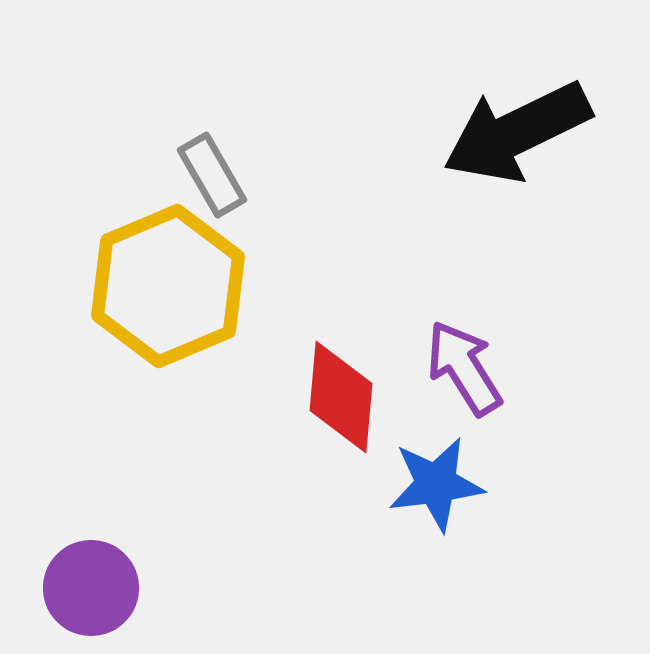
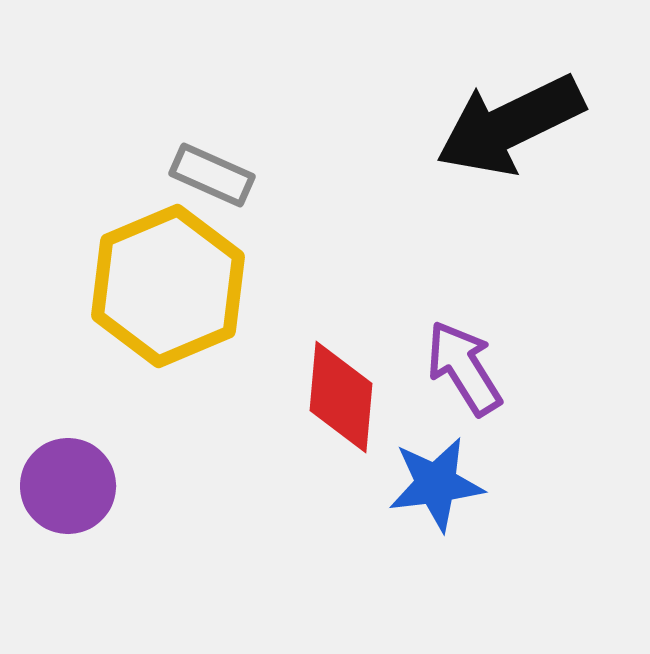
black arrow: moved 7 px left, 7 px up
gray rectangle: rotated 36 degrees counterclockwise
purple circle: moved 23 px left, 102 px up
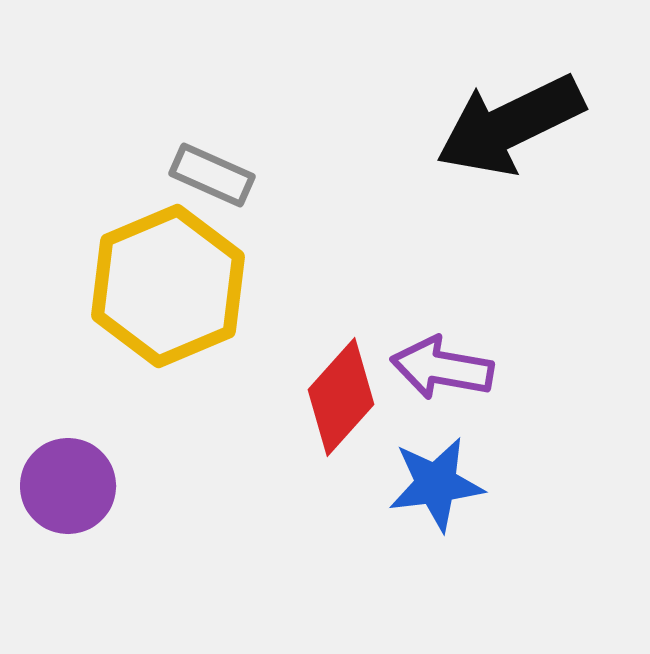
purple arrow: moved 22 px left; rotated 48 degrees counterclockwise
red diamond: rotated 37 degrees clockwise
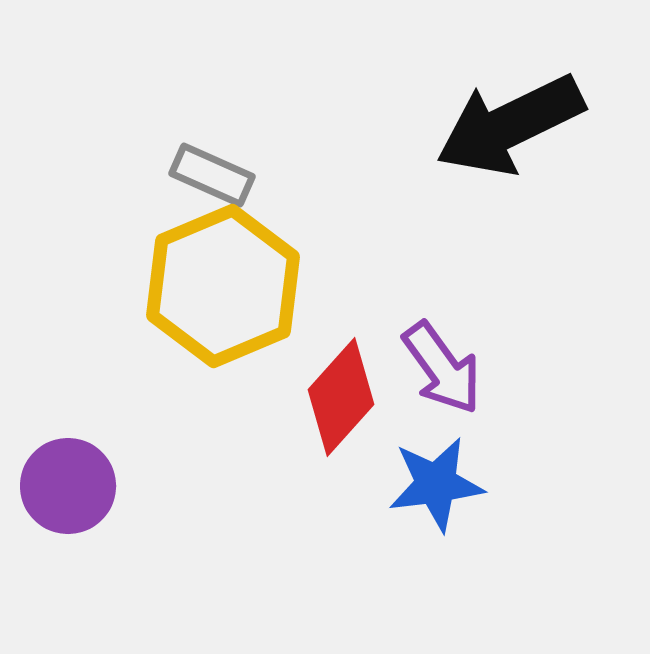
yellow hexagon: moved 55 px right
purple arrow: rotated 136 degrees counterclockwise
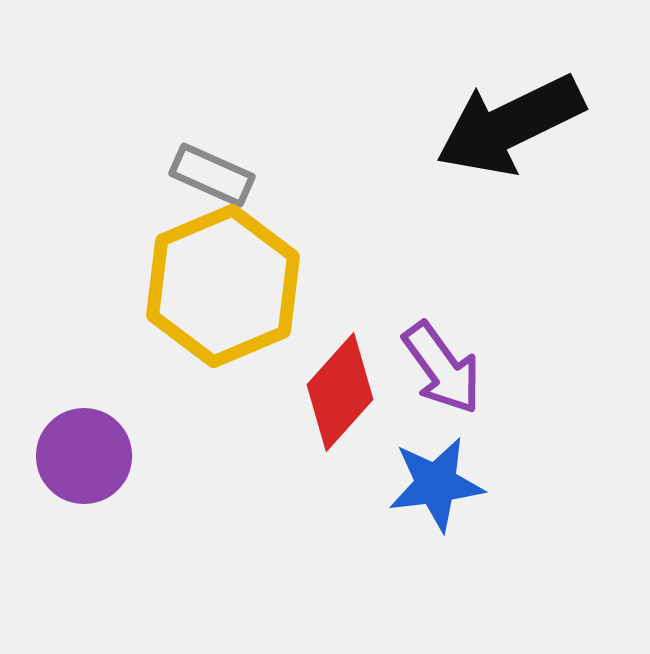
red diamond: moved 1 px left, 5 px up
purple circle: moved 16 px right, 30 px up
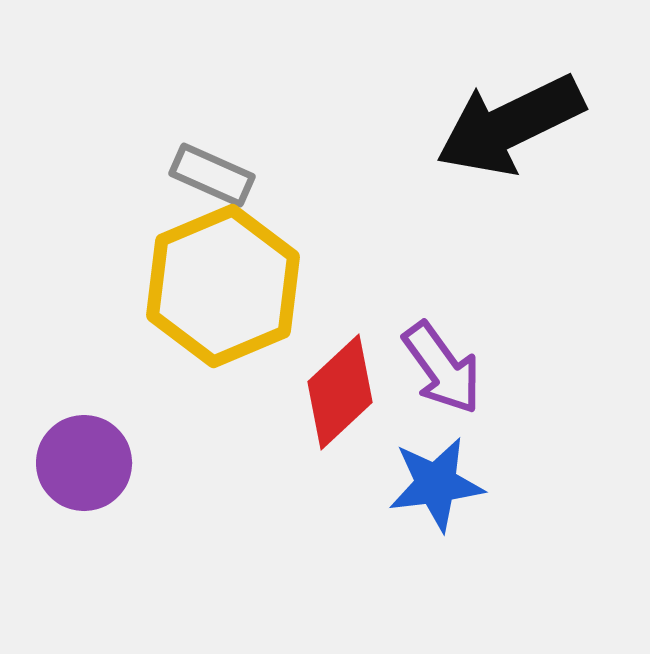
red diamond: rotated 5 degrees clockwise
purple circle: moved 7 px down
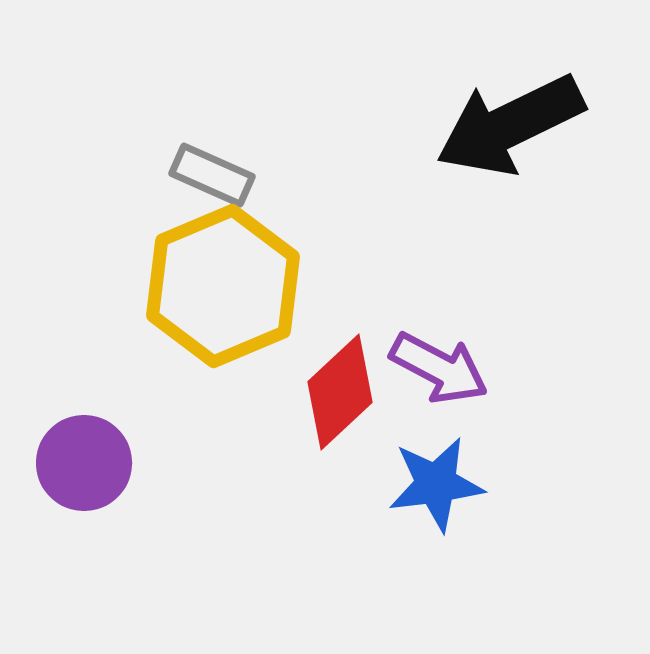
purple arrow: moved 3 px left; rotated 26 degrees counterclockwise
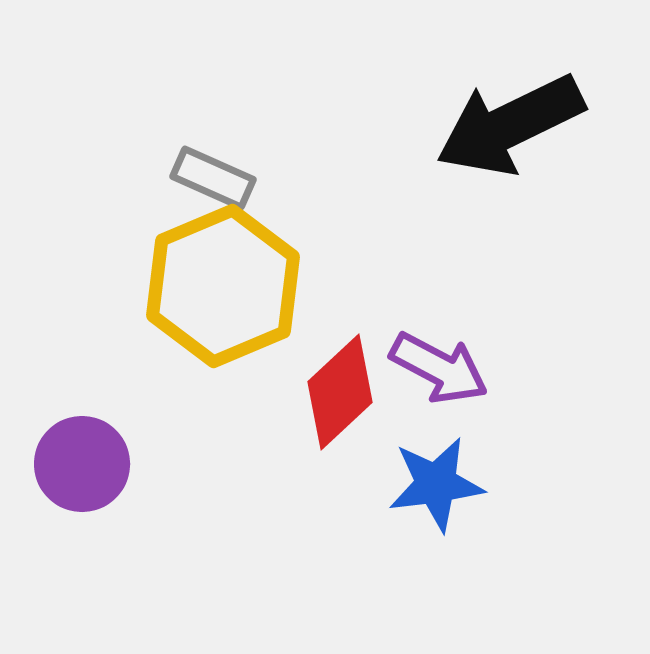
gray rectangle: moved 1 px right, 3 px down
purple circle: moved 2 px left, 1 px down
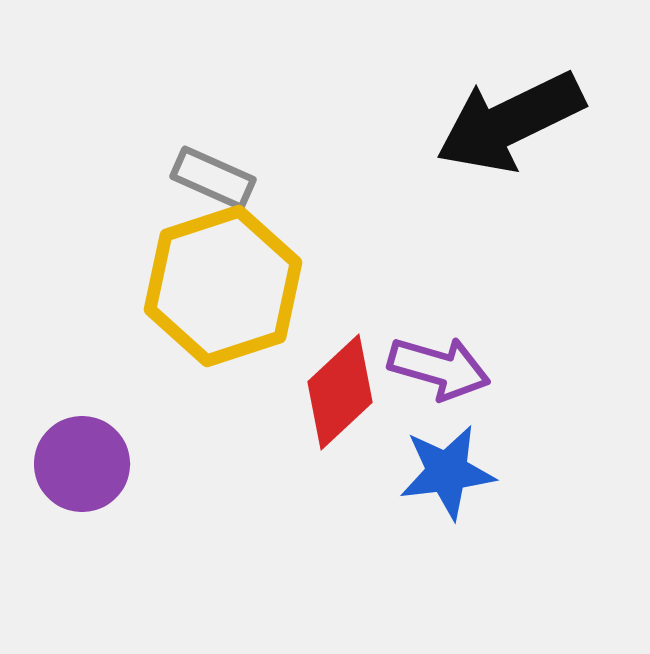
black arrow: moved 3 px up
yellow hexagon: rotated 5 degrees clockwise
purple arrow: rotated 12 degrees counterclockwise
blue star: moved 11 px right, 12 px up
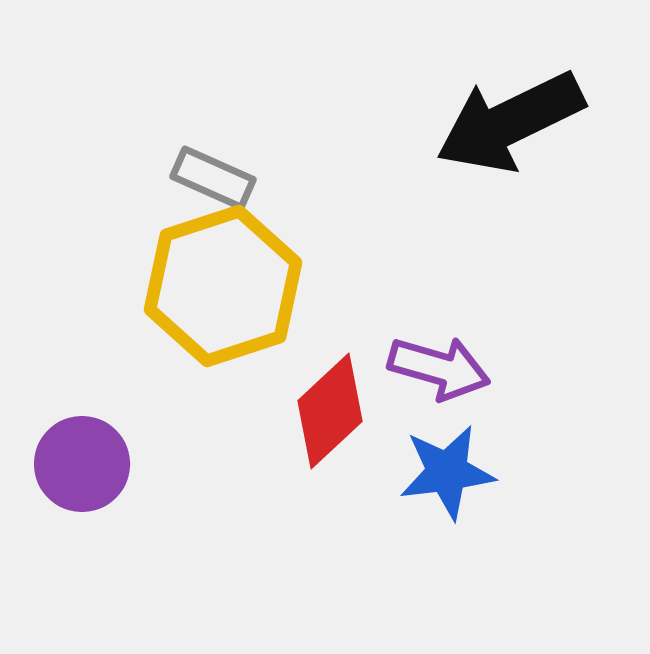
red diamond: moved 10 px left, 19 px down
